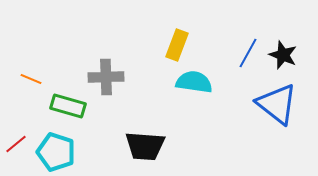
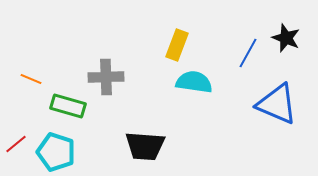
black star: moved 3 px right, 17 px up
blue triangle: rotated 15 degrees counterclockwise
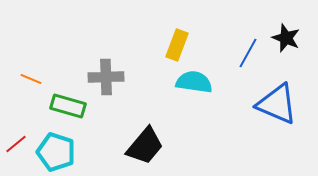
black trapezoid: rotated 54 degrees counterclockwise
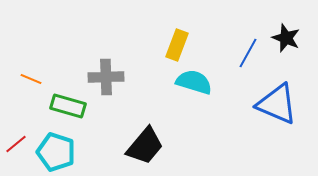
cyan semicircle: rotated 9 degrees clockwise
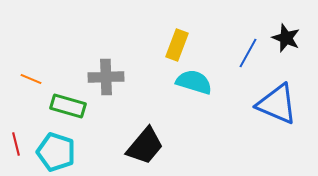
red line: rotated 65 degrees counterclockwise
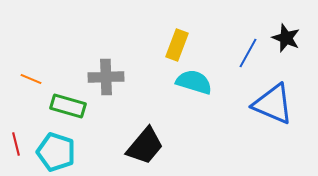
blue triangle: moved 4 px left
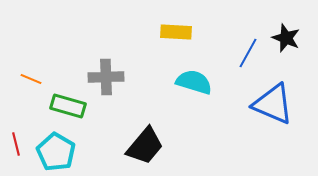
yellow rectangle: moved 1 px left, 13 px up; rotated 72 degrees clockwise
cyan pentagon: rotated 12 degrees clockwise
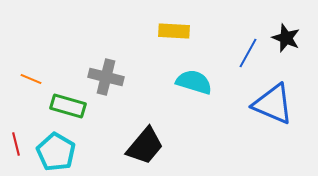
yellow rectangle: moved 2 px left, 1 px up
gray cross: rotated 16 degrees clockwise
